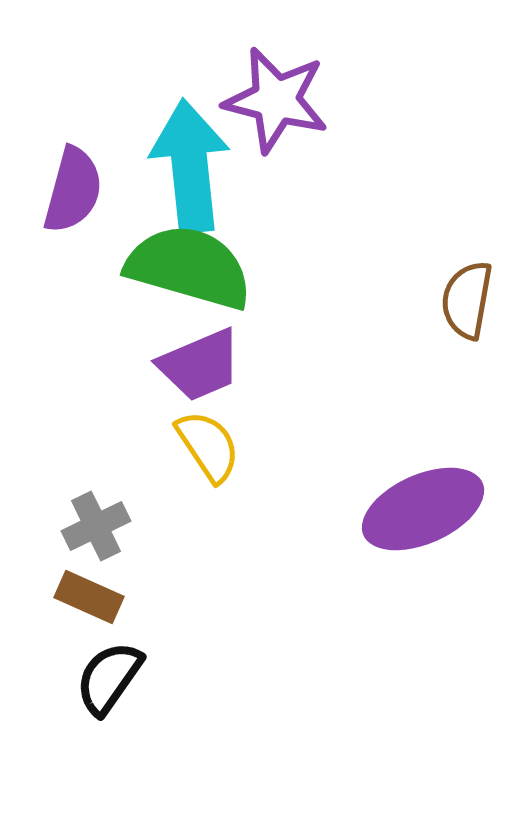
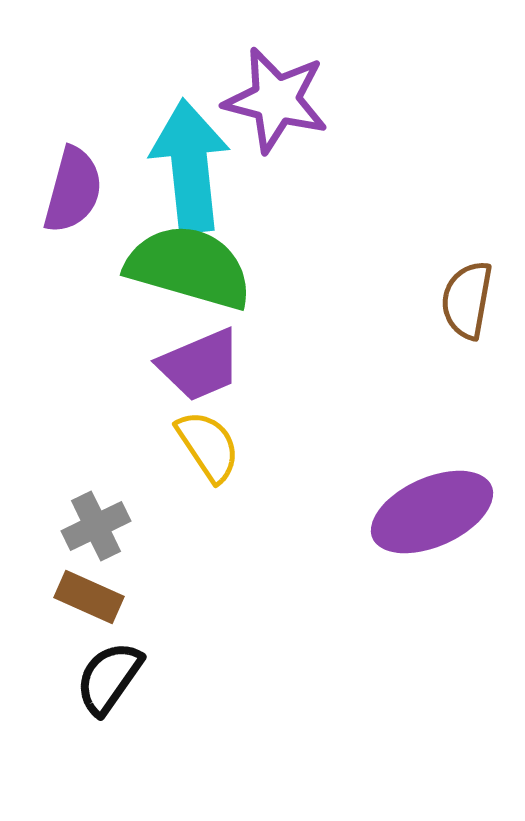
purple ellipse: moved 9 px right, 3 px down
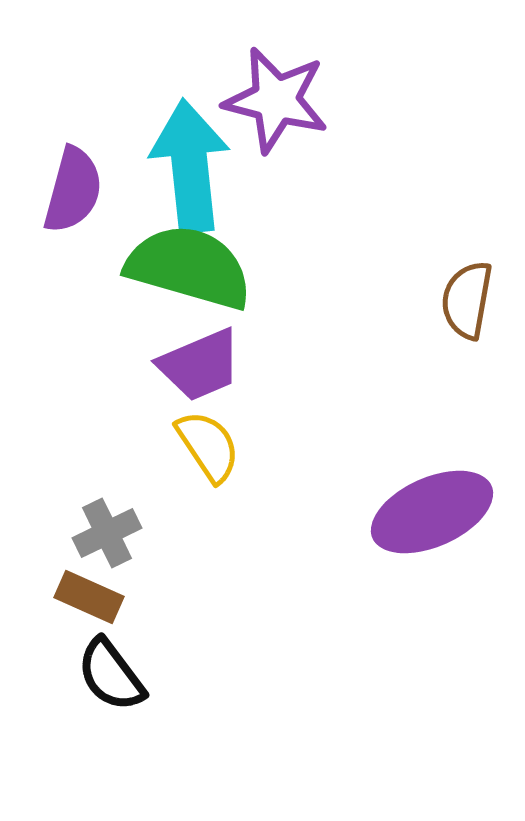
gray cross: moved 11 px right, 7 px down
black semicircle: moved 2 px right, 3 px up; rotated 72 degrees counterclockwise
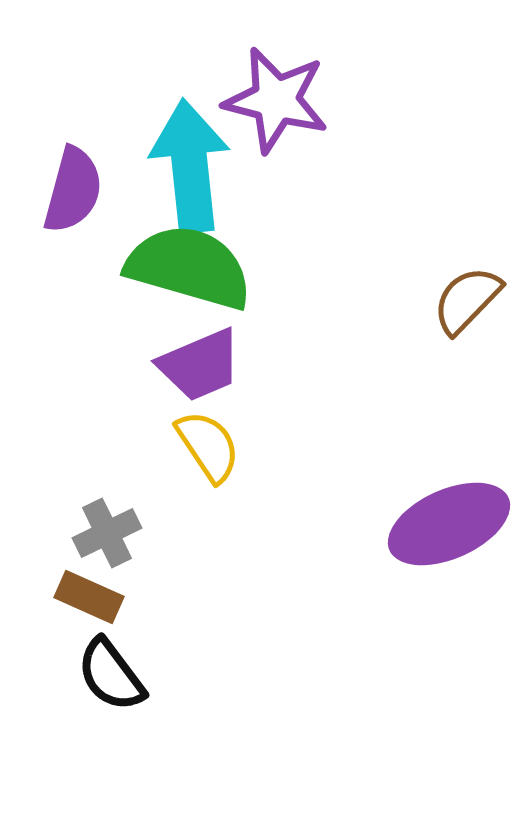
brown semicircle: rotated 34 degrees clockwise
purple ellipse: moved 17 px right, 12 px down
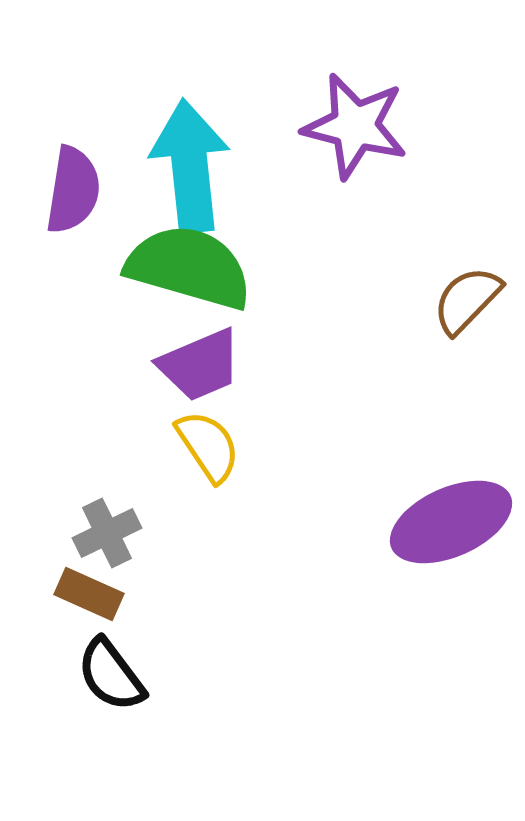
purple star: moved 79 px right, 26 px down
purple semicircle: rotated 6 degrees counterclockwise
purple ellipse: moved 2 px right, 2 px up
brown rectangle: moved 3 px up
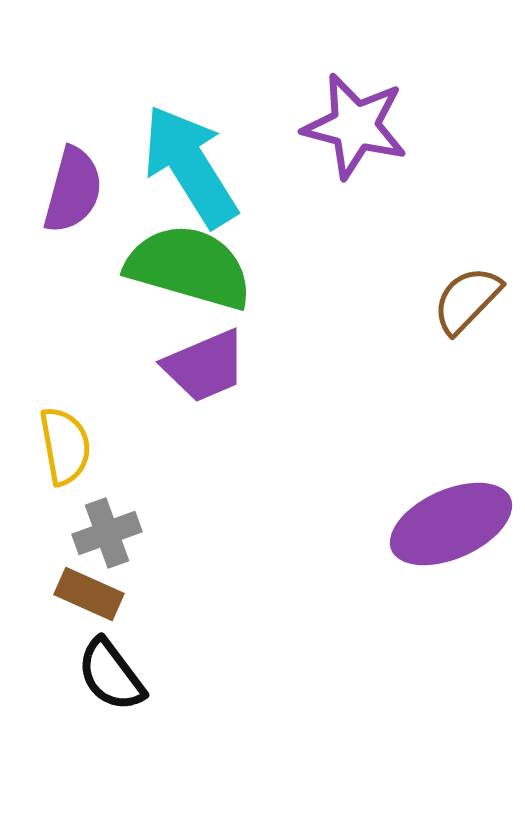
cyan arrow: rotated 26 degrees counterclockwise
purple semicircle: rotated 6 degrees clockwise
purple trapezoid: moved 5 px right, 1 px down
yellow semicircle: moved 143 px left; rotated 24 degrees clockwise
purple ellipse: moved 2 px down
gray cross: rotated 6 degrees clockwise
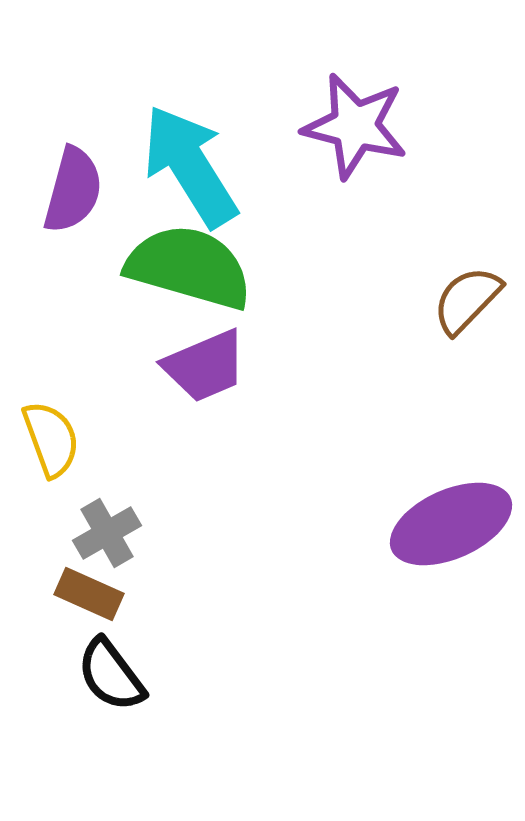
yellow semicircle: moved 14 px left, 7 px up; rotated 10 degrees counterclockwise
gray cross: rotated 10 degrees counterclockwise
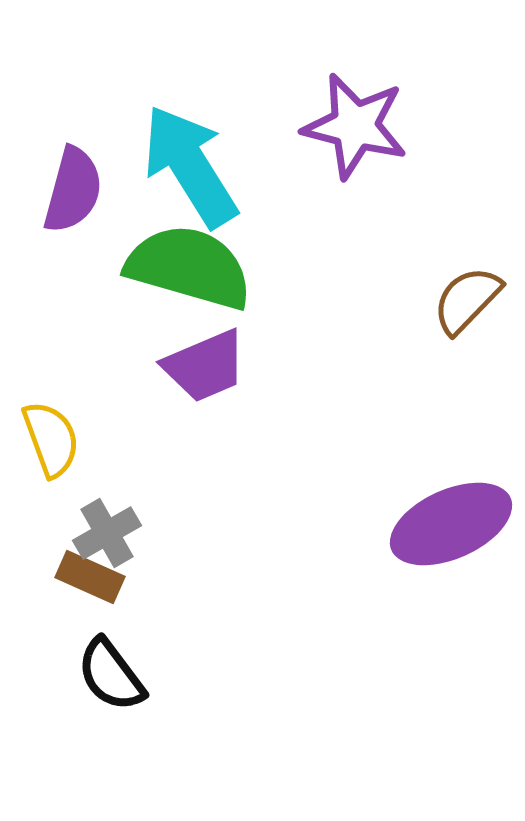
brown rectangle: moved 1 px right, 17 px up
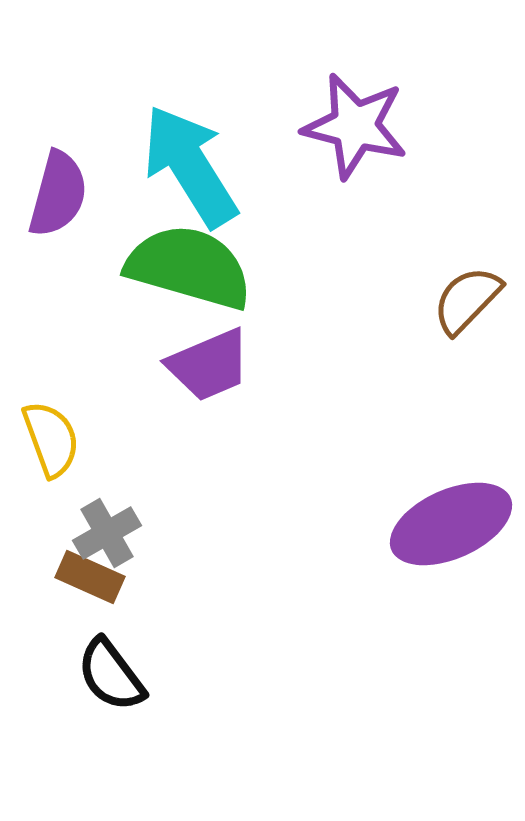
purple semicircle: moved 15 px left, 4 px down
purple trapezoid: moved 4 px right, 1 px up
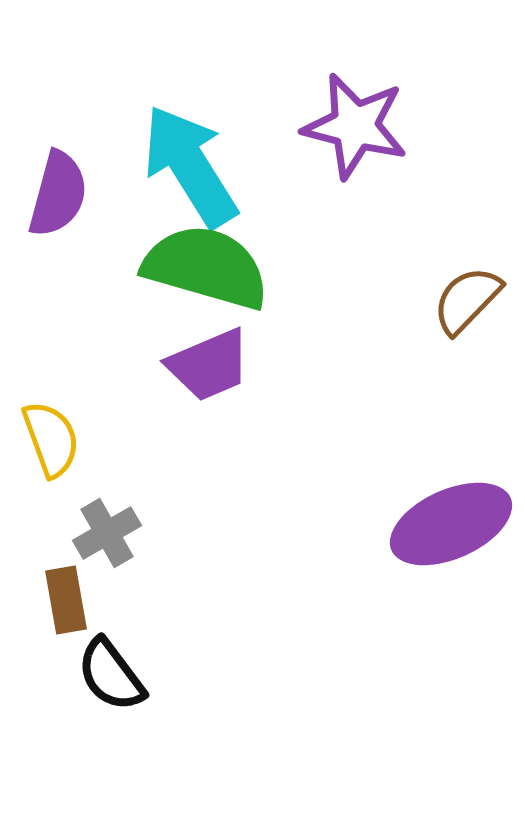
green semicircle: moved 17 px right
brown rectangle: moved 24 px left, 23 px down; rotated 56 degrees clockwise
